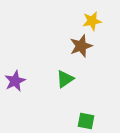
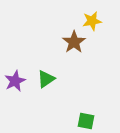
brown star: moved 7 px left, 4 px up; rotated 15 degrees counterclockwise
green triangle: moved 19 px left
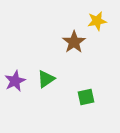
yellow star: moved 5 px right
green square: moved 24 px up; rotated 24 degrees counterclockwise
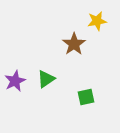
brown star: moved 2 px down
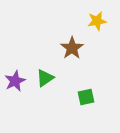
brown star: moved 2 px left, 4 px down
green triangle: moved 1 px left, 1 px up
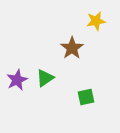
yellow star: moved 1 px left
purple star: moved 2 px right, 1 px up
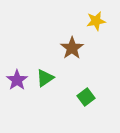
purple star: rotated 10 degrees counterclockwise
green square: rotated 24 degrees counterclockwise
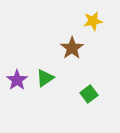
yellow star: moved 3 px left
green square: moved 3 px right, 3 px up
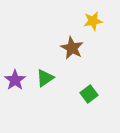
brown star: rotated 10 degrees counterclockwise
purple star: moved 2 px left
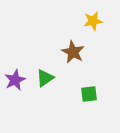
brown star: moved 1 px right, 4 px down
purple star: rotated 10 degrees clockwise
green square: rotated 30 degrees clockwise
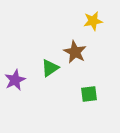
brown star: moved 2 px right
green triangle: moved 5 px right, 10 px up
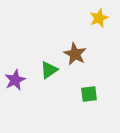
yellow star: moved 6 px right, 3 px up; rotated 12 degrees counterclockwise
brown star: moved 2 px down
green triangle: moved 1 px left, 2 px down
